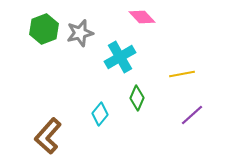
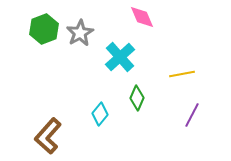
pink diamond: rotated 20 degrees clockwise
gray star: rotated 16 degrees counterclockwise
cyan cross: rotated 12 degrees counterclockwise
purple line: rotated 20 degrees counterclockwise
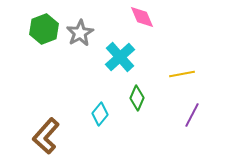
brown L-shape: moved 2 px left
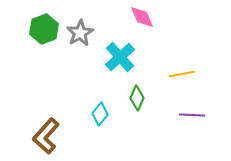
purple line: rotated 65 degrees clockwise
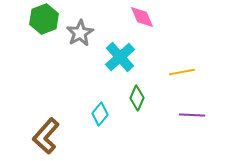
green hexagon: moved 10 px up
yellow line: moved 2 px up
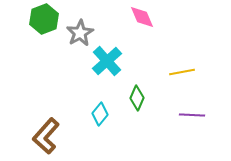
cyan cross: moved 13 px left, 4 px down
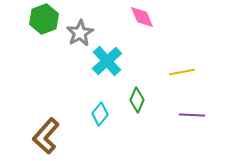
green diamond: moved 2 px down
